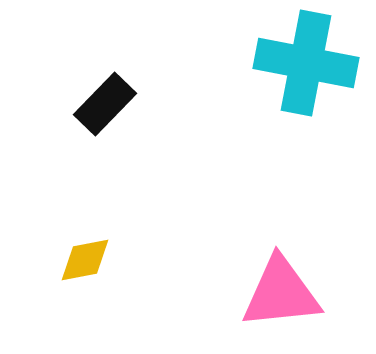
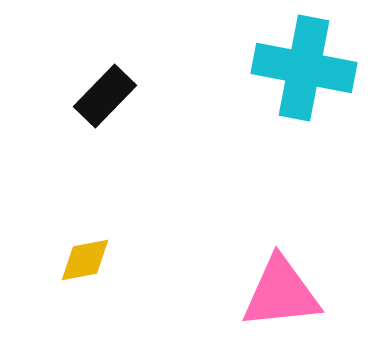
cyan cross: moved 2 px left, 5 px down
black rectangle: moved 8 px up
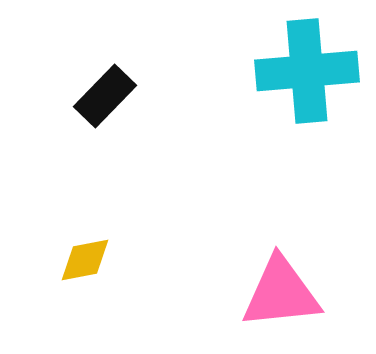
cyan cross: moved 3 px right, 3 px down; rotated 16 degrees counterclockwise
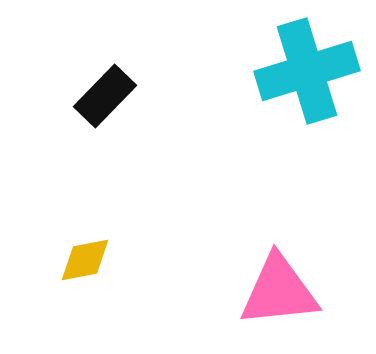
cyan cross: rotated 12 degrees counterclockwise
pink triangle: moved 2 px left, 2 px up
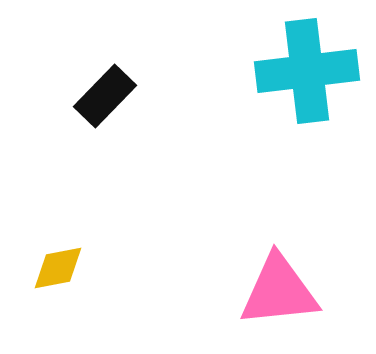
cyan cross: rotated 10 degrees clockwise
yellow diamond: moved 27 px left, 8 px down
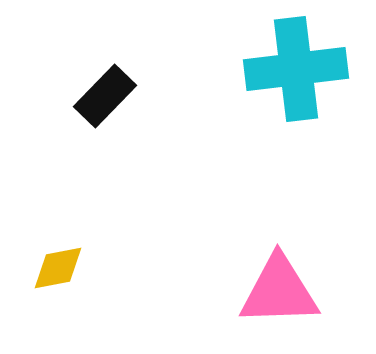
cyan cross: moved 11 px left, 2 px up
pink triangle: rotated 4 degrees clockwise
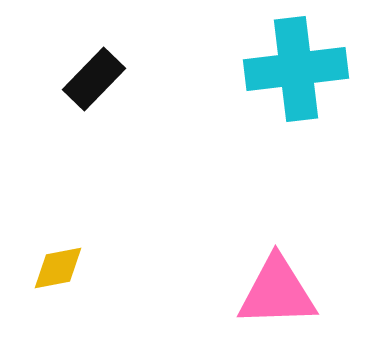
black rectangle: moved 11 px left, 17 px up
pink triangle: moved 2 px left, 1 px down
